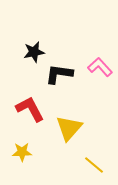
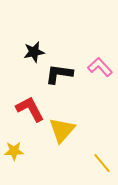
yellow triangle: moved 7 px left, 2 px down
yellow star: moved 8 px left, 1 px up
yellow line: moved 8 px right, 2 px up; rotated 10 degrees clockwise
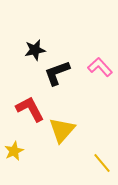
black star: moved 1 px right, 2 px up
black L-shape: moved 2 px left, 1 px up; rotated 28 degrees counterclockwise
yellow star: rotated 24 degrees counterclockwise
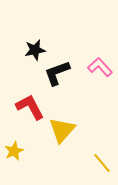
red L-shape: moved 2 px up
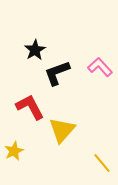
black star: rotated 20 degrees counterclockwise
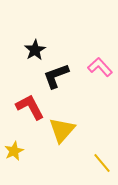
black L-shape: moved 1 px left, 3 px down
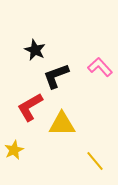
black star: rotated 15 degrees counterclockwise
red L-shape: rotated 92 degrees counterclockwise
yellow triangle: moved 6 px up; rotated 48 degrees clockwise
yellow star: moved 1 px up
yellow line: moved 7 px left, 2 px up
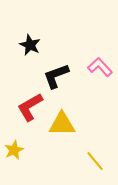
black star: moved 5 px left, 5 px up
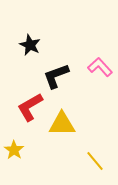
yellow star: rotated 12 degrees counterclockwise
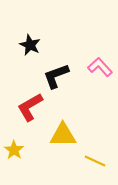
yellow triangle: moved 1 px right, 11 px down
yellow line: rotated 25 degrees counterclockwise
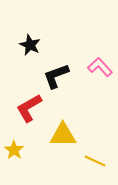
red L-shape: moved 1 px left, 1 px down
